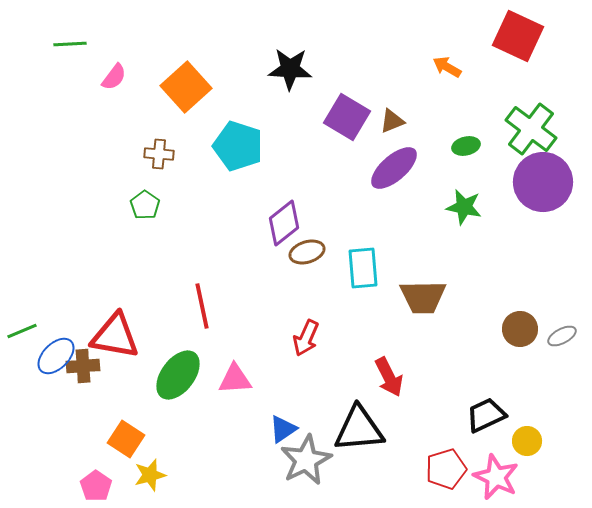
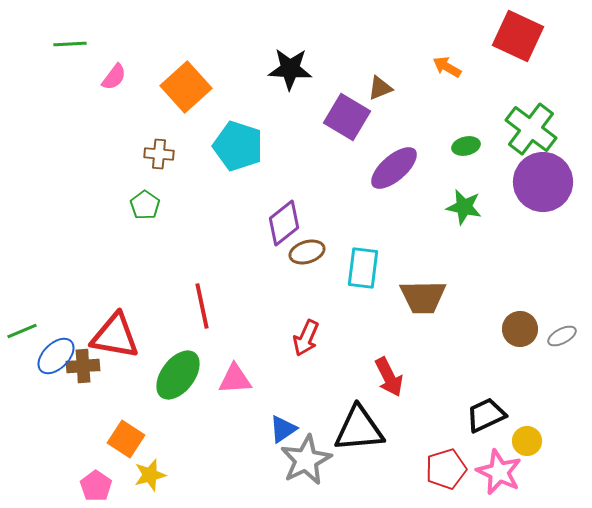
brown triangle at (392, 121): moved 12 px left, 33 px up
cyan rectangle at (363, 268): rotated 12 degrees clockwise
pink star at (496, 477): moved 3 px right, 5 px up
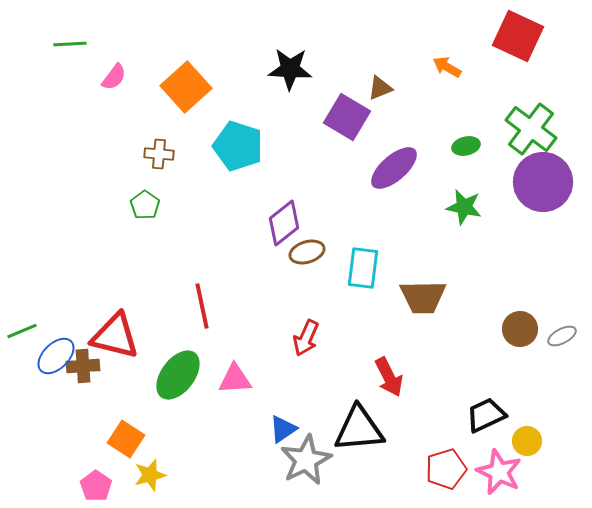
red triangle at (115, 336): rotated 4 degrees clockwise
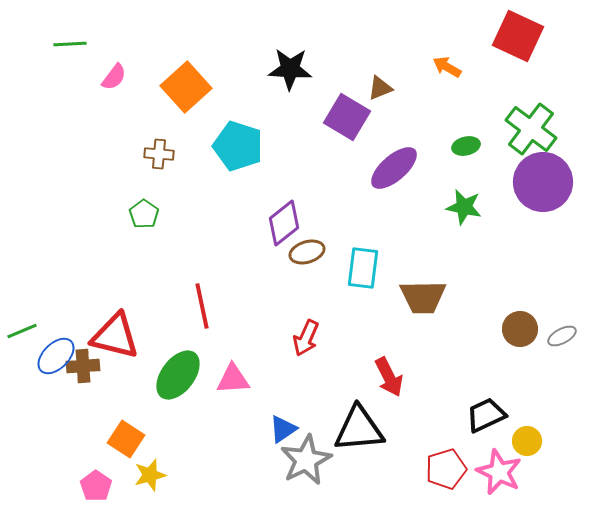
green pentagon at (145, 205): moved 1 px left, 9 px down
pink triangle at (235, 379): moved 2 px left
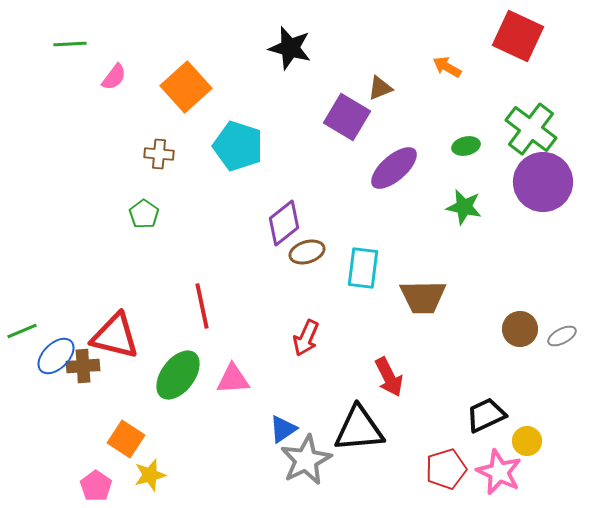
black star at (290, 69): moved 21 px up; rotated 12 degrees clockwise
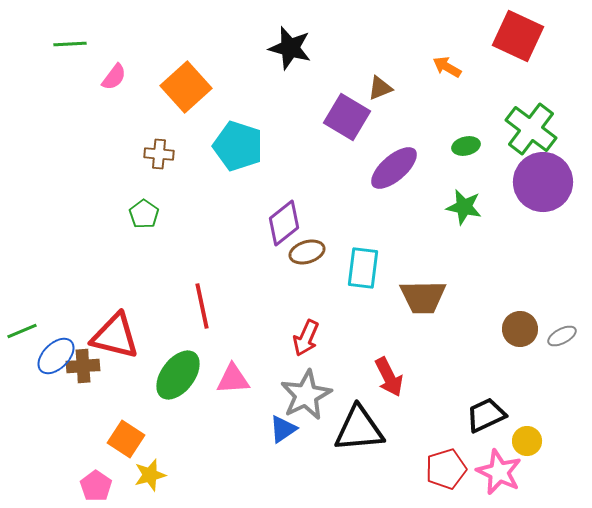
gray star at (306, 460): moved 65 px up
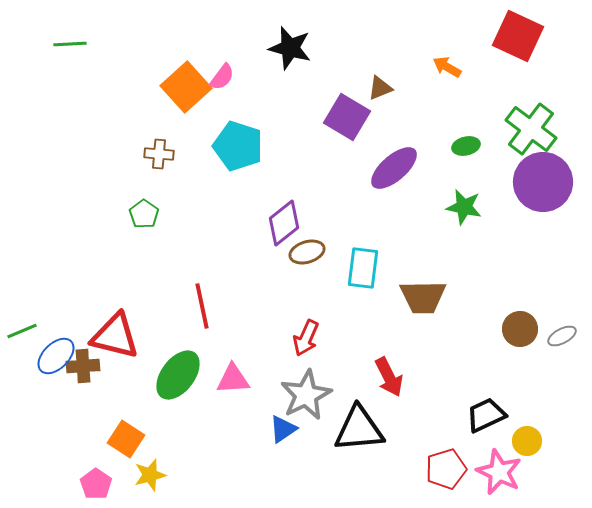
pink semicircle at (114, 77): moved 108 px right
pink pentagon at (96, 486): moved 2 px up
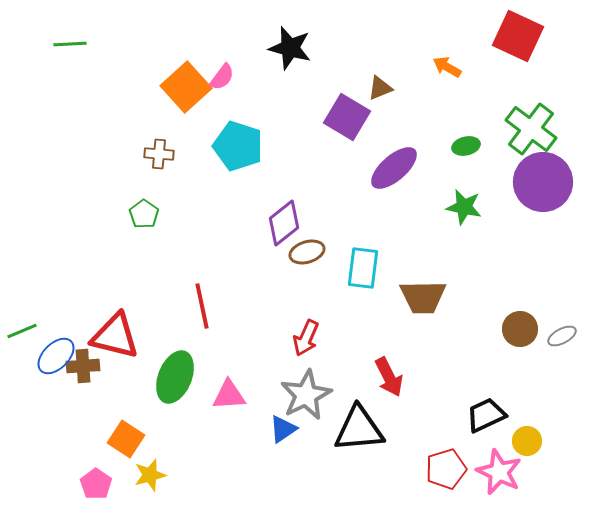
green ellipse at (178, 375): moved 3 px left, 2 px down; rotated 15 degrees counterclockwise
pink triangle at (233, 379): moved 4 px left, 16 px down
